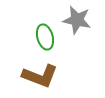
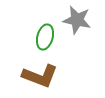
green ellipse: rotated 30 degrees clockwise
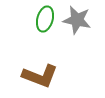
green ellipse: moved 18 px up
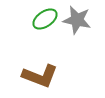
green ellipse: rotated 40 degrees clockwise
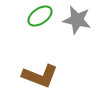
green ellipse: moved 5 px left, 3 px up
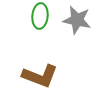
green ellipse: rotated 50 degrees counterclockwise
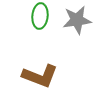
gray star: rotated 20 degrees counterclockwise
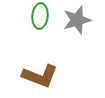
gray star: rotated 8 degrees counterclockwise
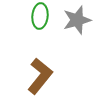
brown L-shape: rotated 72 degrees counterclockwise
